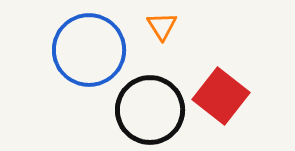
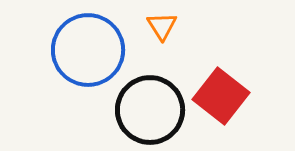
blue circle: moved 1 px left
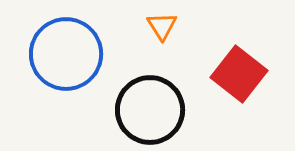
blue circle: moved 22 px left, 4 px down
red square: moved 18 px right, 22 px up
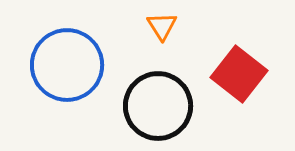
blue circle: moved 1 px right, 11 px down
black circle: moved 8 px right, 4 px up
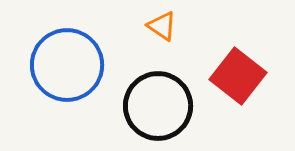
orange triangle: rotated 24 degrees counterclockwise
red square: moved 1 px left, 2 px down
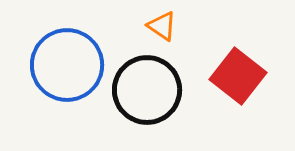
black circle: moved 11 px left, 16 px up
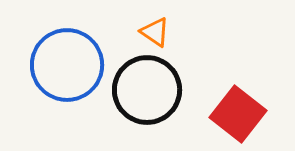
orange triangle: moved 7 px left, 6 px down
red square: moved 38 px down
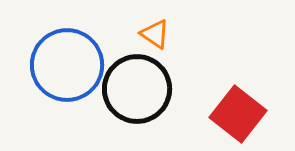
orange triangle: moved 2 px down
black circle: moved 10 px left, 1 px up
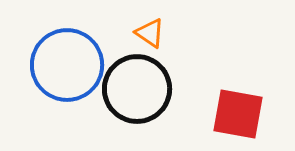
orange triangle: moved 5 px left, 1 px up
red square: rotated 28 degrees counterclockwise
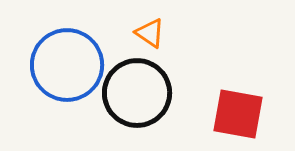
black circle: moved 4 px down
